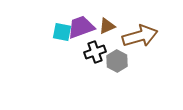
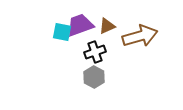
purple trapezoid: moved 1 px left, 2 px up
gray hexagon: moved 23 px left, 16 px down
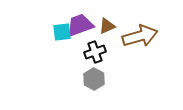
cyan square: rotated 18 degrees counterclockwise
gray hexagon: moved 2 px down
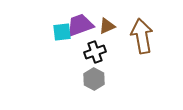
brown arrow: moved 2 px right; rotated 84 degrees counterclockwise
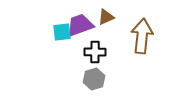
brown triangle: moved 1 px left, 9 px up
brown arrow: rotated 16 degrees clockwise
black cross: rotated 20 degrees clockwise
gray hexagon: rotated 15 degrees clockwise
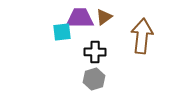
brown triangle: moved 2 px left; rotated 12 degrees counterclockwise
purple trapezoid: moved 7 px up; rotated 20 degrees clockwise
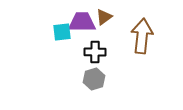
purple trapezoid: moved 2 px right, 4 px down
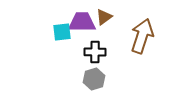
brown arrow: rotated 12 degrees clockwise
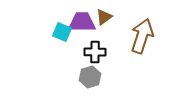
cyan square: rotated 30 degrees clockwise
gray hexagon: moved 4 px left, 2 px up
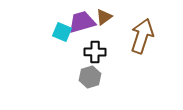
purple trapezoid: rotated 16 degrees counterclockwise
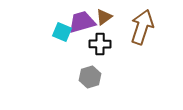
brown arrow: moved 9 px up
black cross: moved 5 px right, 8 px up
